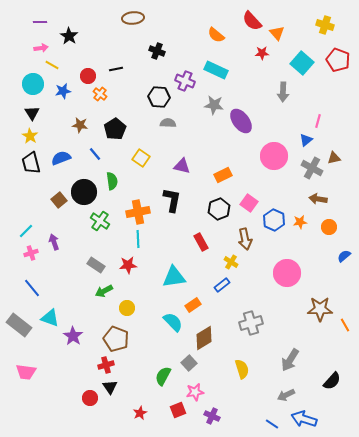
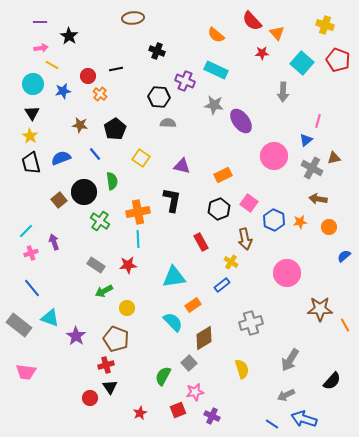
purple star at (73, 336): moved 3 px right
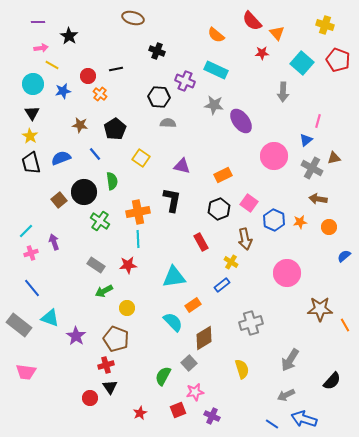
brown ellipse at (133, 18): rotated 20 degrees clockwise
purple line at (40, 22): moved 2 px left
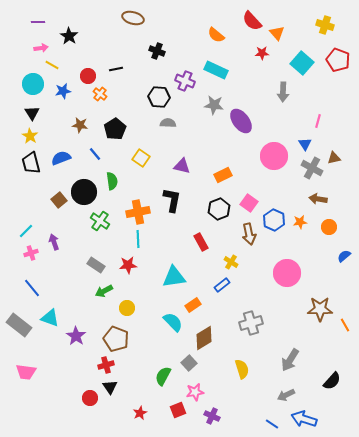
blue triangle at (306, 140): moved 1 px left, 4 px down; rotated 24 degrees counterclockwise
brown arrow at (245, 239): moved 4 px right, 5 px up
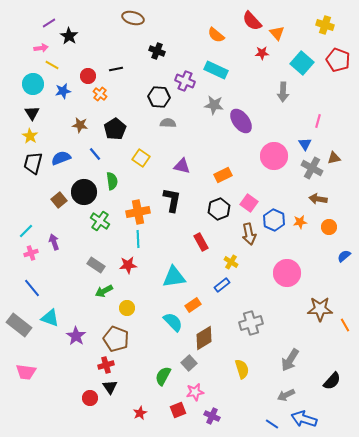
purple line at (38, 22): moved 11 px right, 1 px down; rotated 32 degrees counterclockwise
black trapezoid at (31, 163): moved 2 px right; rotated 30 degrees clockwise
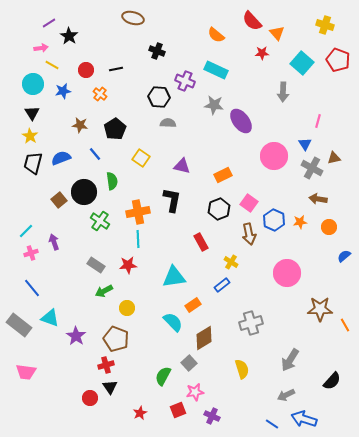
red circle at (88, 76): moved 2 px left, 6 px up
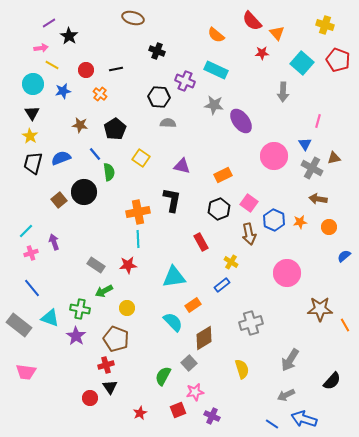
green semicircle at (112, 181): moved 3 px left, 9 px up
green cross at (100, 221): moved 20 px left, 88 px down; rotated 24 degrees counterclockwise
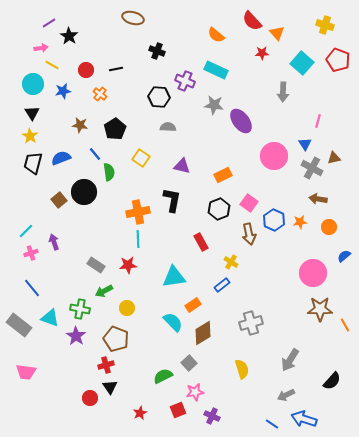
gray semicircle at (168, 123): moved 4 px down
pink circle at (287, 273): moved 26 px right
brown diamond at (204, 338): moved 1 px left, 5 px up
green semicircle at (163, 376): rotated 36 degrees clockwise
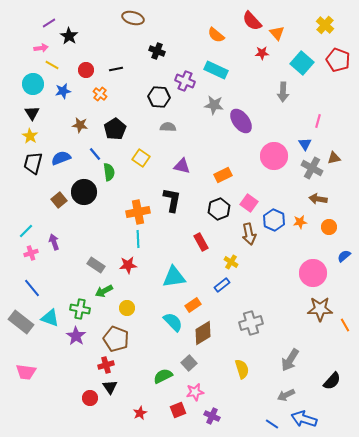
yellow cross at (325, 25): rotated 24 degrees clockwise
gray rectangle at (19, 325): moved 2 px right, 3 px up
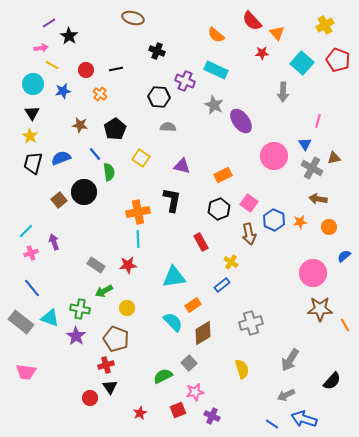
yellow cross at (325, 25): rotated 18 degrees clockwise
gray star at (214, 105): rotated 18 degrees clockwise
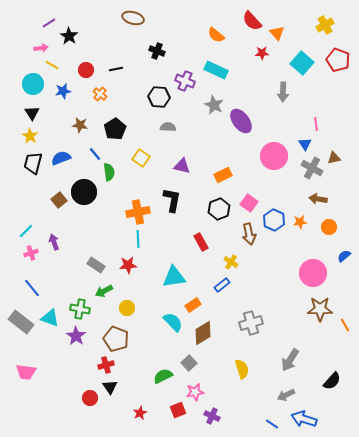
pink line at (318, 121): moved 2 px left, 3 px down; rotated 24 degrees counterclockwise
